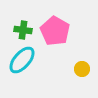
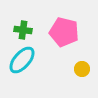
pink pentagon: moved 9 px right, 1 px down; rotated 16 degrees counterclockwise
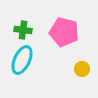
cyan ellipse: rotated 16 degrees counterclockwise
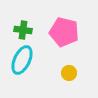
yellow circle: moved 13 px left, 4 px down
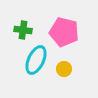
cyan ellipse: moved 14 px right
yellow circle: moved 5 px left, 4 px up
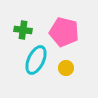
yellow circle: moved 2 px right, 1 px up
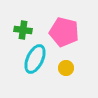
cyan ellipse: moved 1 px left, 1 px up
